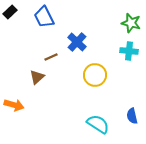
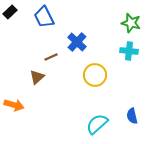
cyan semicircle: moved 1 px left; rotated 75 degrees counterclockwise
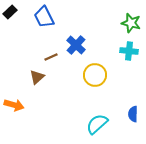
blue cross: moved 1 px left, 3 px down
blue semicircle: moved 1 px right, 2 px up; rotated 14 degrees clockwise
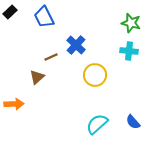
orange arrow: moved 1 px up; rotated 18 degrees counterclockwise
blue semicircle: moved 8 px down; rotated 42 degrees counterclockwise
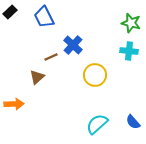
blue cross: moved 3 px left
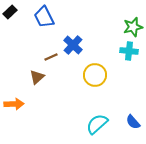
green star: moved 2 px right, 4 px down; rotated 30 degrees counterclockwise
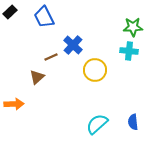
green star: rotated 12 degrees clockwise
yellow circle: moved 5 px up
blue semicircle: rotated 35 degrees clockwise
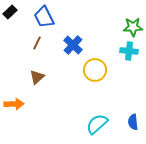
brown line: moved 14 px left, 14 px up; rotated 40 degrees counterclockwise
